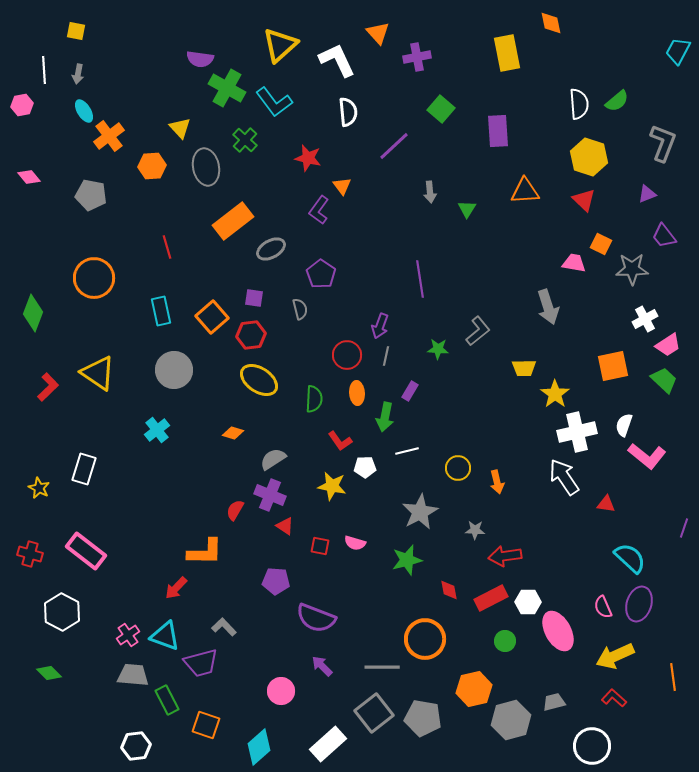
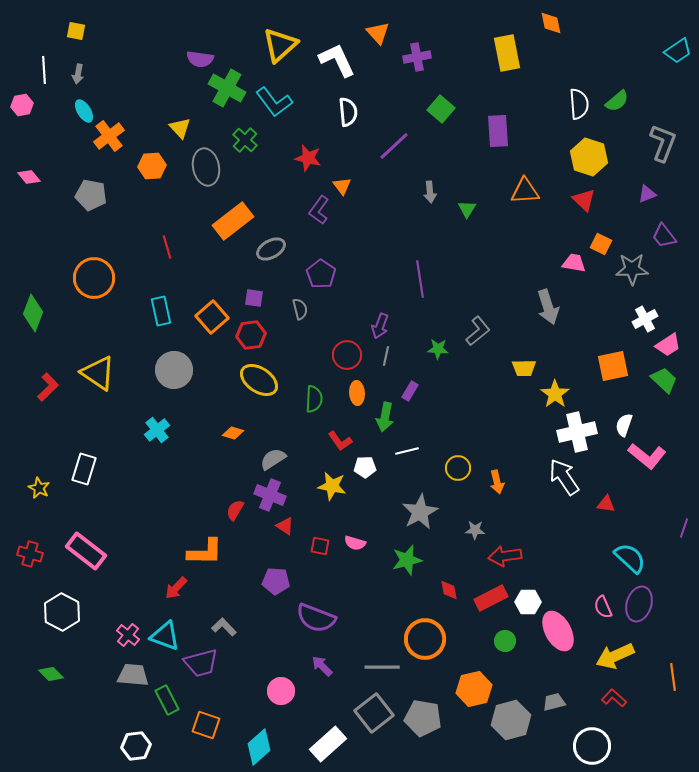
cyan trapezoid at (678, 51): rotated 152 degrees counterclockwise
pink cross at (128, 635): rotated 15 degrees counterclockwise
green diamond at (49, 673): moved 2 px right, 1 px down
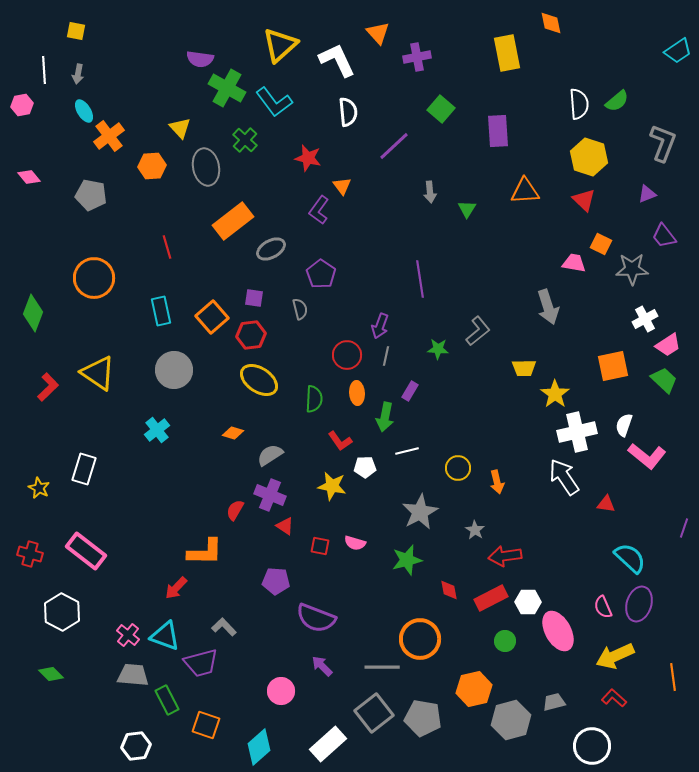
gray semicircle at (273, 459): moved 3 px left, 4 px up
gray star at (475, 530): rotated 30 degrees clockwise
orange circle at (425, 639): moved 5 px left
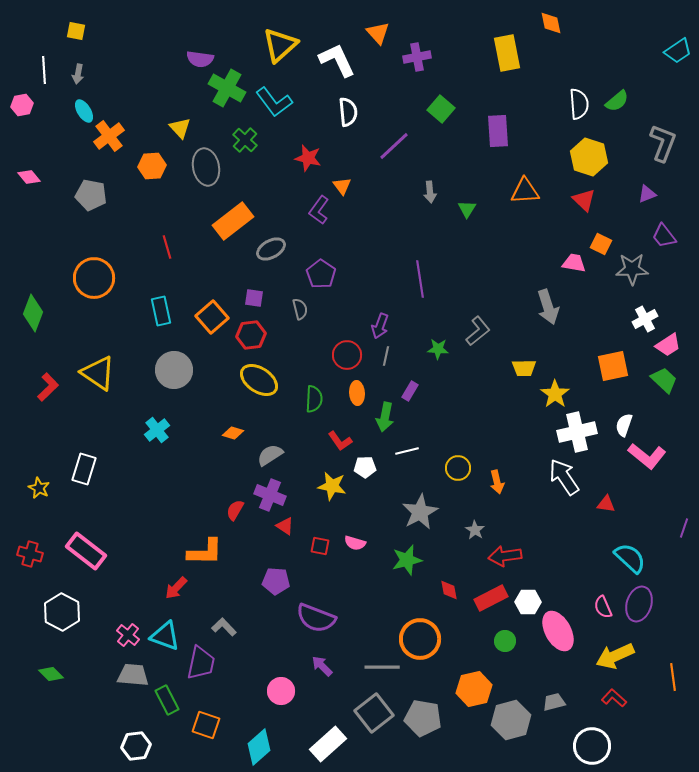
purple trapezoid at (201, 663): rotated 63 degrees counterclockwise
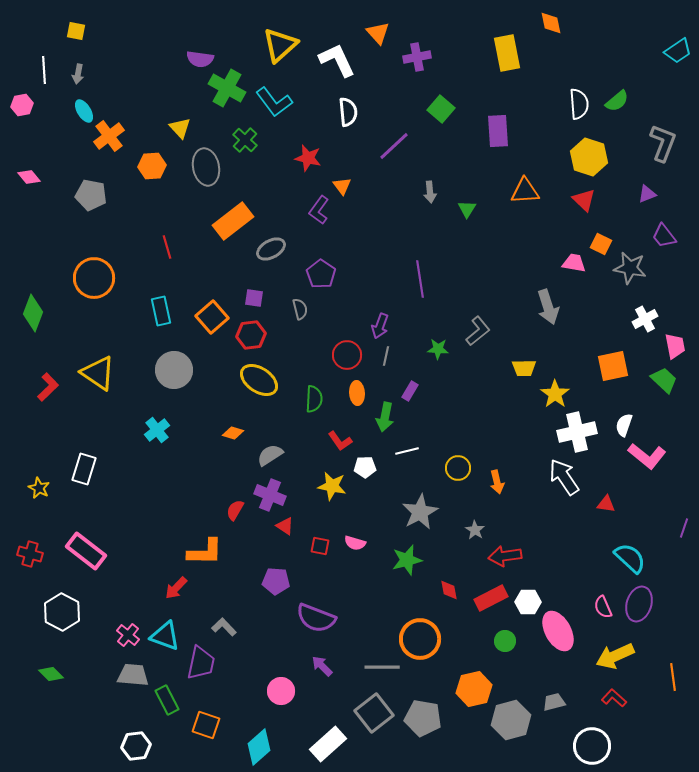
gray star at (632, 269): moved 2 px left, 1 px up; rotated 12 degrees clockwise
pink trapezoid at (668, 345): moved 7 px right, 1 px down; rotated 68 degrees counterclockwise
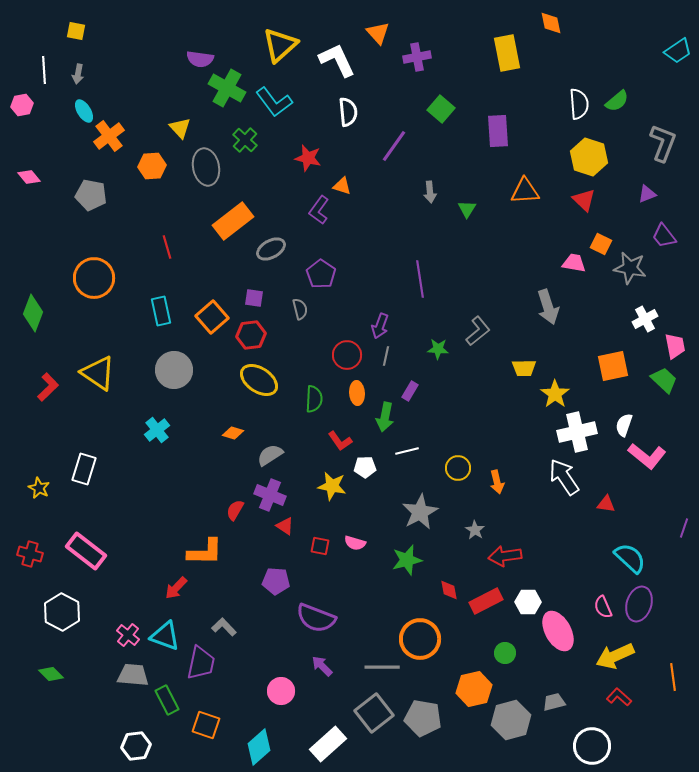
purple line at (394, 146): rotated 12 degrees counterclockwise
orange triangle at (342, 186): rotated 36 degrees counterclockwise
red rectangle at (491, 598): moved 5 px left, 3 px down
green circle at (505, 641): moved 12 px down
red L-shape at (614, 698): moved 5 px right, 1 px up
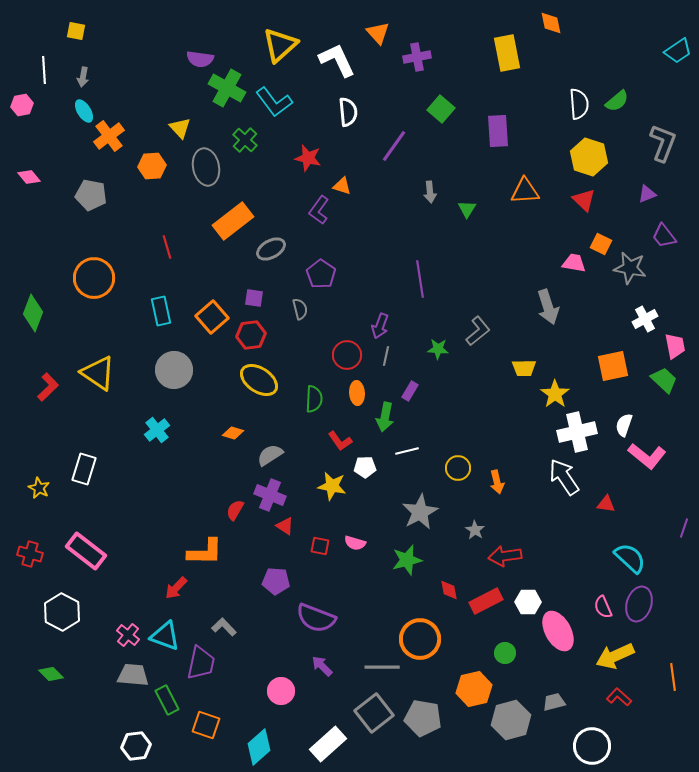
gray arrow at (78, 74): moved 5 px right, 3 px down
